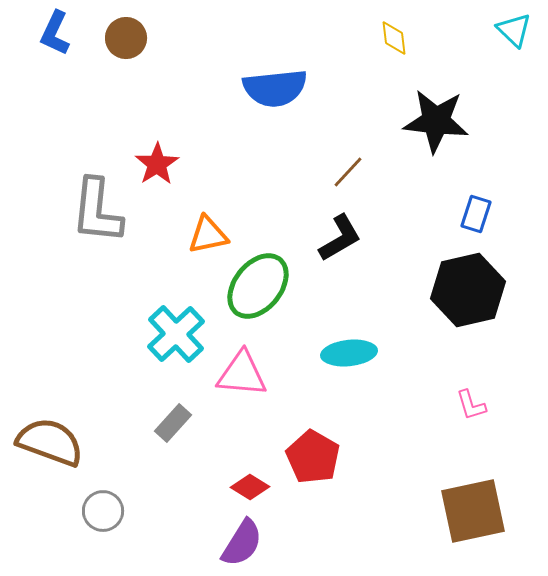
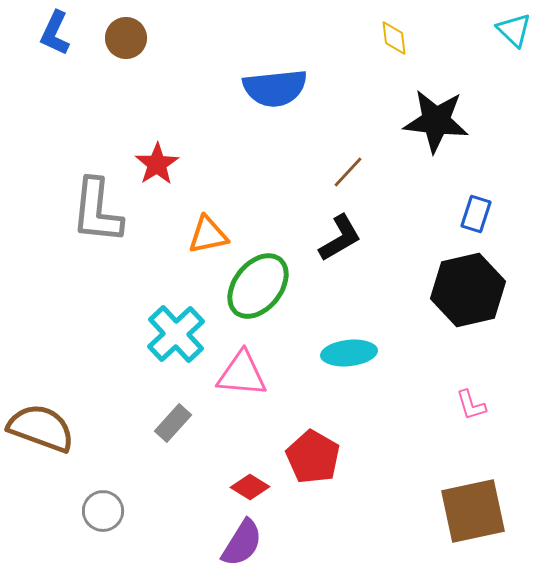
brown semicircle: moved 9 px left, 14 px up
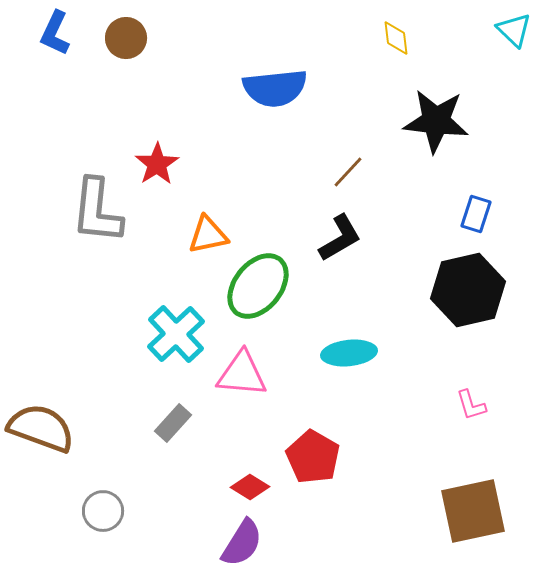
yellow diamond: moved 2 px right
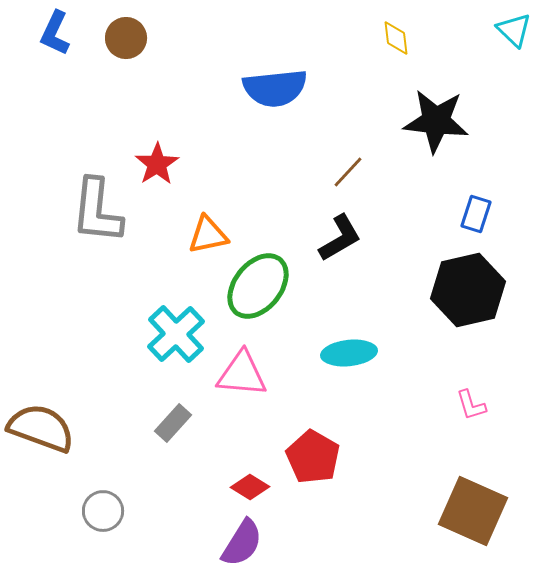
brown square: rotated 36 degrees clockwise
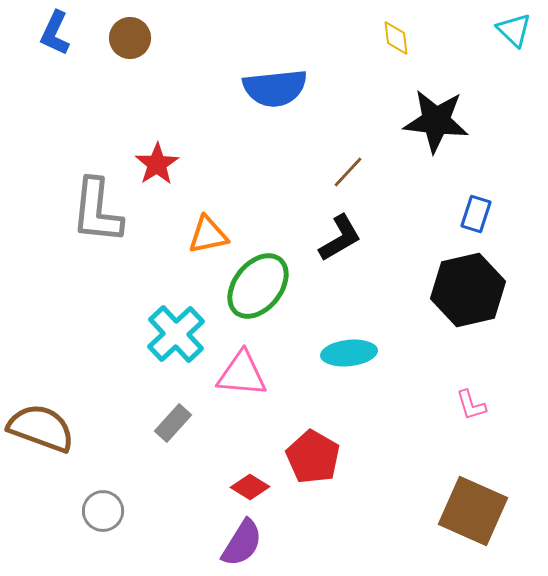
brown circle: moved 4 px right
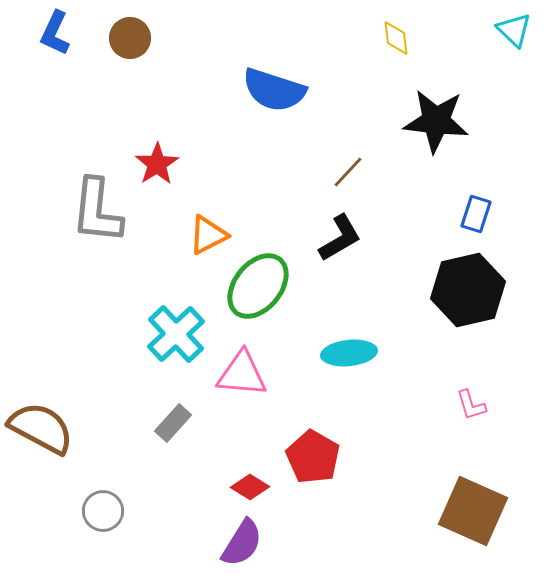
blue semicircle: moved 1 px left, 2 px down; rotated 24 degrees clockwise
orange triangle: rotated 15 degrees counterclockwise
brown semicircle: rotated 8 degrees clockwise
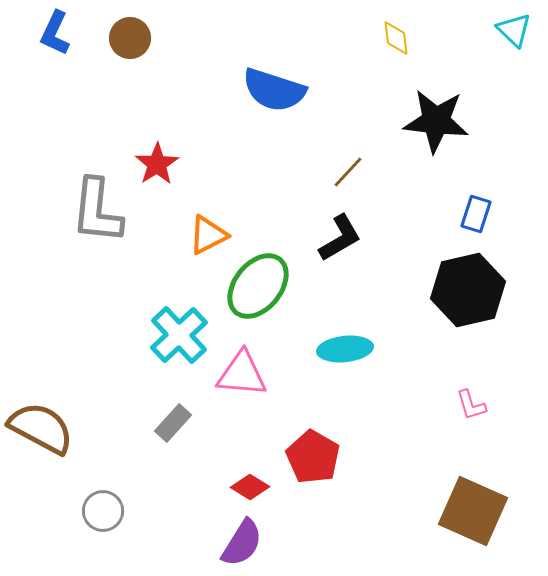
cyan cross: moved 3 px right, 1 px down
cyan ellipse: moved 4 px left, 4 px up
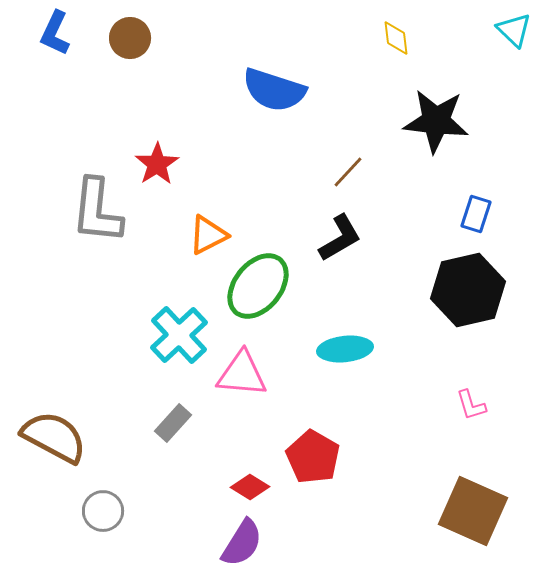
brown semicircle: moved 13 px right, 9 px down
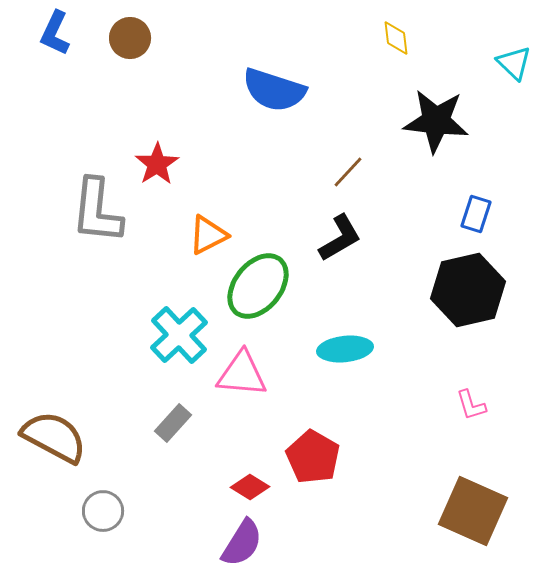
cyan triangle: moved 33 px down
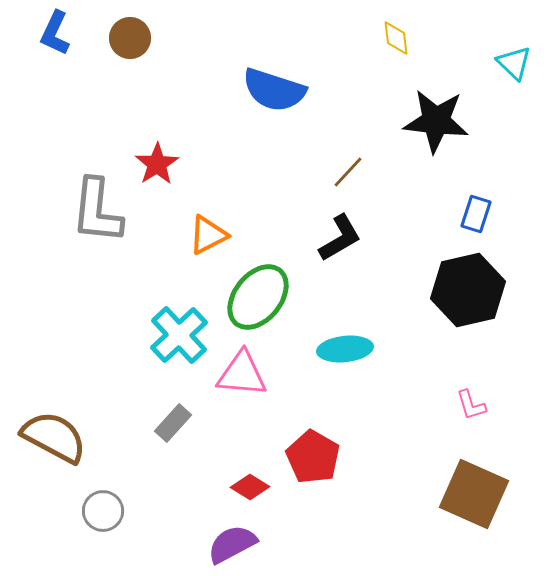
green ellipse: moved 11 px down
brown square: moved 1 px right, 17 px up
purple semicircle: moved 10 px left, 1 px down; rotated 150 degrees counterclockwise
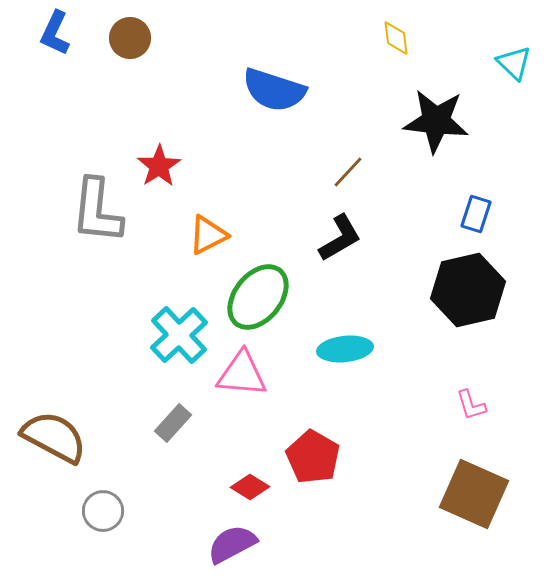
red star: moved 2 px right, 2 px down
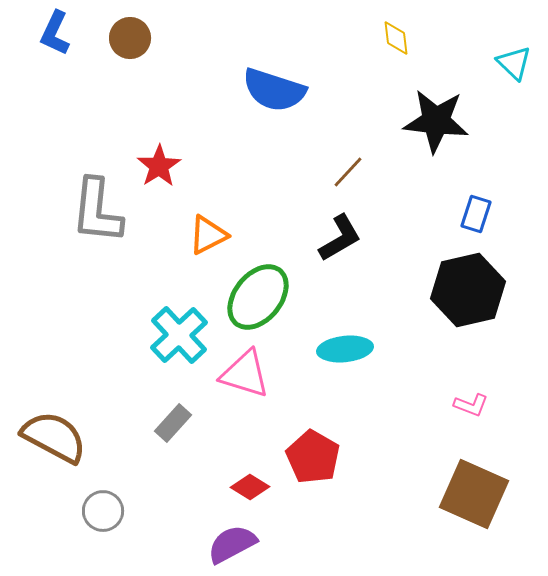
pink triangle: moved 3 px right; rotated 12 degrees clockwise
pink L-shape: rotated 52 degrees counterclockwise
